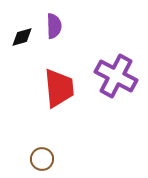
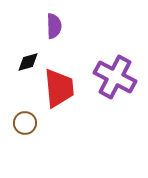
black diamond: moved 6 px right, 25 px down
purple cross: moved 1 px left, 1 px down
brown circle: moved 17 px left, 36 px up
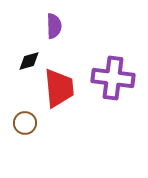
black diamond: moved 1 px right, 1 px up
purple cross: moved 2 px left, 1 px down; rotated 21 degrees counterclockwise
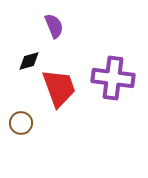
purple semicircle: rotated 20 degrees counterclockwise
red trapezoid: rotated 15 degrees counterclockwise
brown circle: moved 4 px left
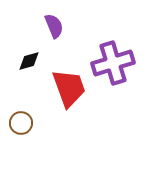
purple cross: moved 15 px up; rotated 24 degrees counterclockwise
red trapezoid: moved 10 px right
